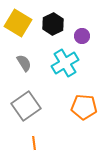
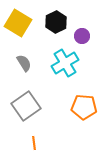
black hexagon: moved 3 px right, 2 px up
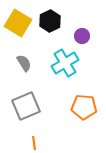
black hexagon: moved 6 px left, 1 px up
gray square: rotated 12 degrees clockwise
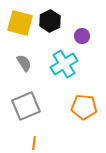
yellow square: moved 2 px right; rotated 16 degrees counterclockwise
cyan cross: moved 1 px left, 1 px down
orange line: rotated 16 degrees clockwise
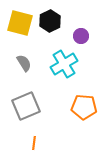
purple circle: moved 1 px left
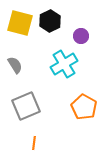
gray semicircle: moved 9 px left, 2 px down
orange pentagon: rotated 25 degrees clockwise
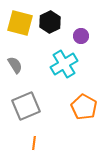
black hexagon: moved 1 px down
